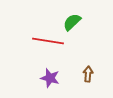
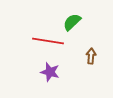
brown arrow: moved 3 px right, 18 px up
purple star: moved 6 px up
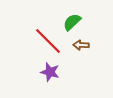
red line: rotated 36 degrees clockwise
brown arrow: moved 10 px left, 11 px up; rotated 91 degrees counterclockwise
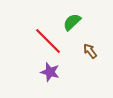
brown arrow: moved 9 px right, 6 px down; rotated 49 degrees clockwise
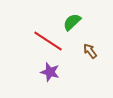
red line: rotated 12 degrees counterclockwise
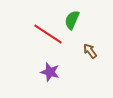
green semicircle: moved 2 px up; rotated 24 degrees counterclockwise
red line: moved 7 px up
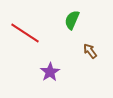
red line: moved 23 px left, 1 px up
purple star: rotated 24 degrees clockwise
